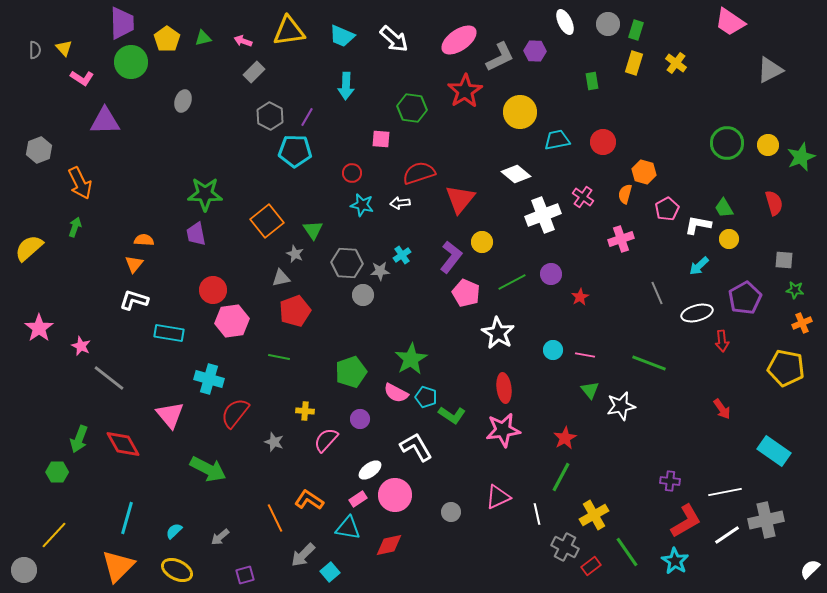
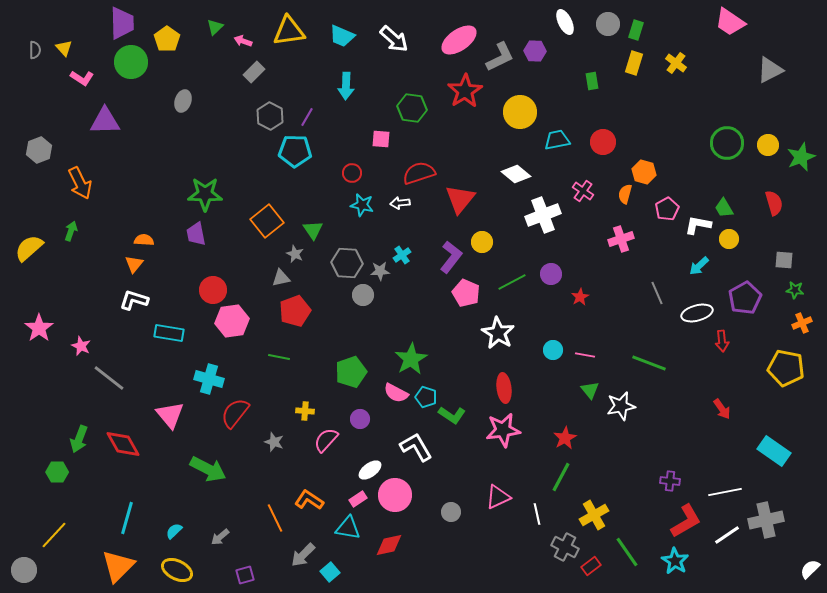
green triangle at (203, 38): moved 12 px right, 11 px up; rotated 30 degrees counterclockwise
pink cross at (583, 197): moved 6 px up
green arrow at (75, 227): moved 4 px left, 4 px down
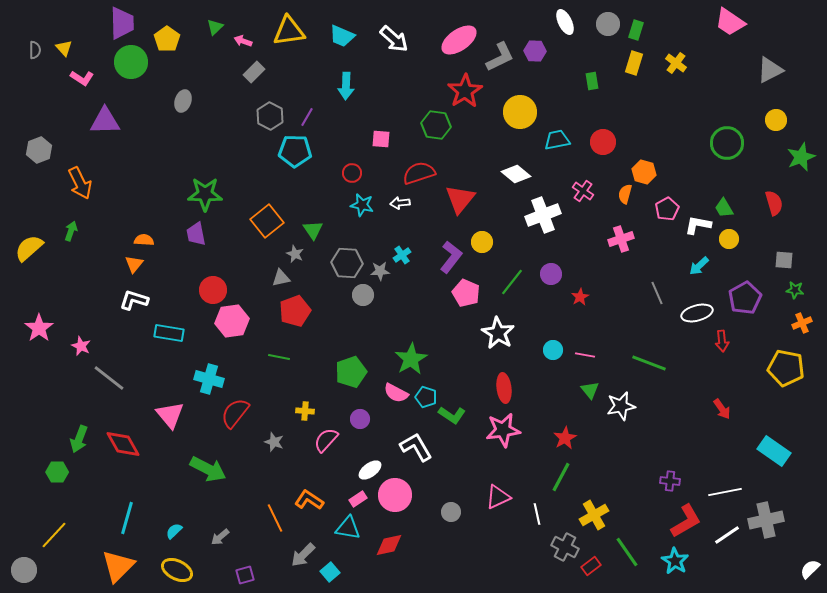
green hexagon at (412, 108): moved 24 px right, 17 px down
yellow circle at (768, 145): moved 8 px right, 25 px up
green line at (512, 282): rotated 24 degrees counterclockwise
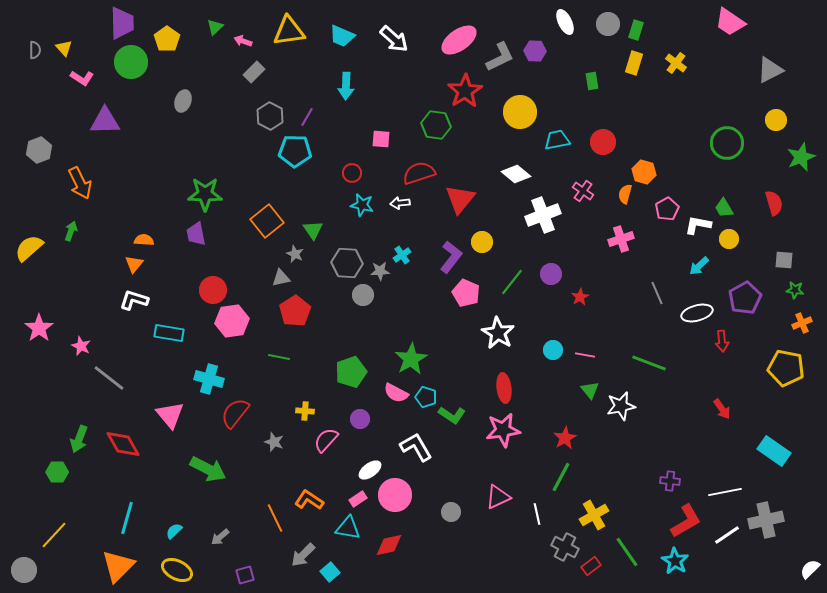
red pentagon at (295, 311): rotated 12 degrees counterclockwise
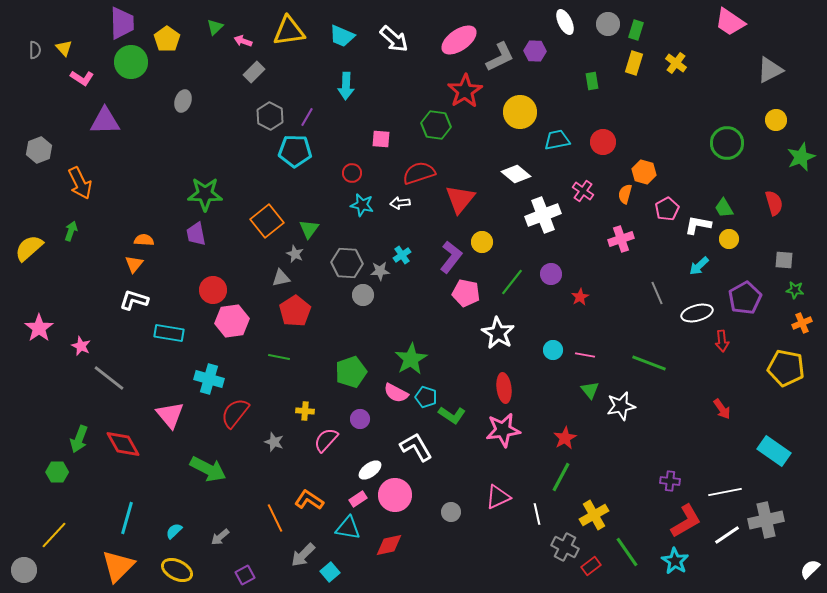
green triangle at (313, 230): moved 4 px left, 1 px up; rotated 10 degrees clockwise
pink pentagon at (466, 293): rotated 12 degrees counterclockwise
purple square at (245, 575): rotated 12 degrees counterclockwise
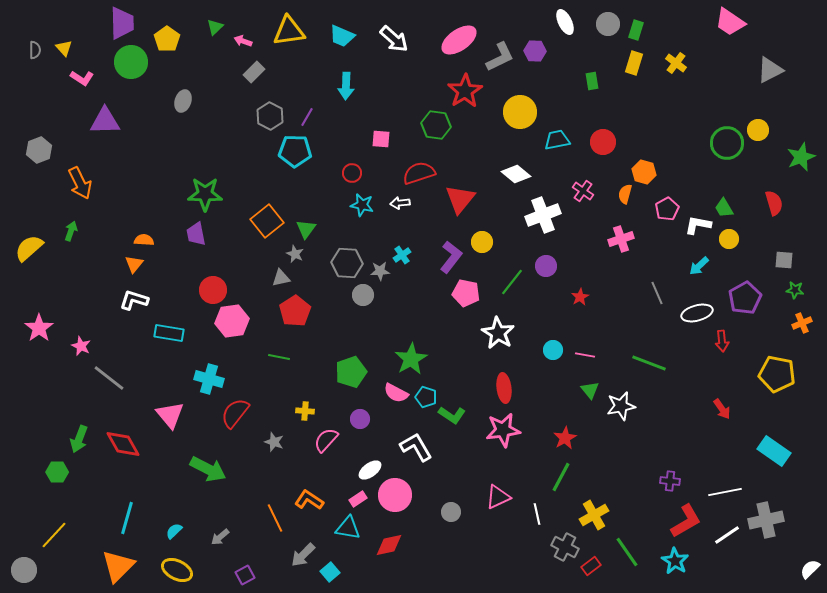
yellow circle at (776, 120): moved 18 px left, 10 px down
green triangle at (309, 229): moved 3 px left
purple circle at (551, 274): moved 5 px left, 8 px up
yellow pentagon at (786, 368): moved 9 px left, 6 px down
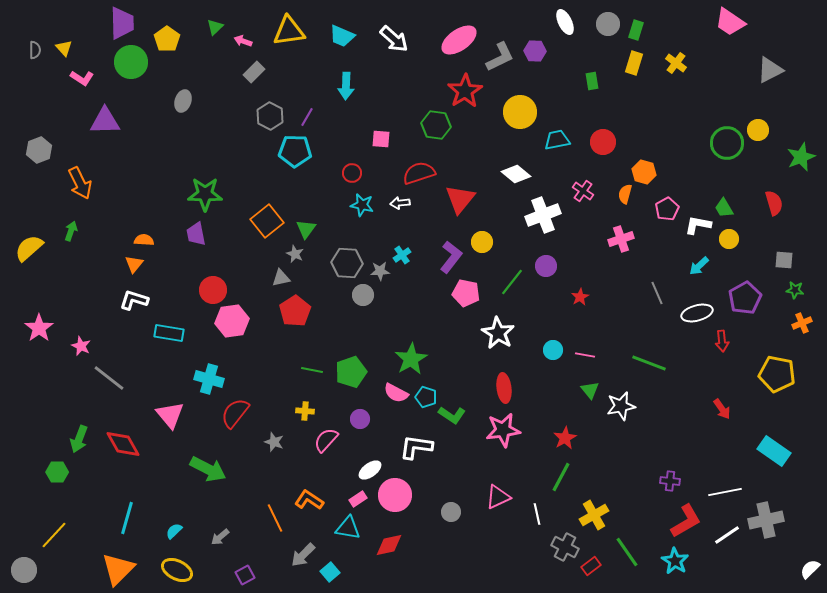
green line at (279, 357): moved 33 px right, 13 px down
white L-shape at (416, 447): rotated 52 degrees counterclockwise
orange triangle at (118, 566): moved 3 px down
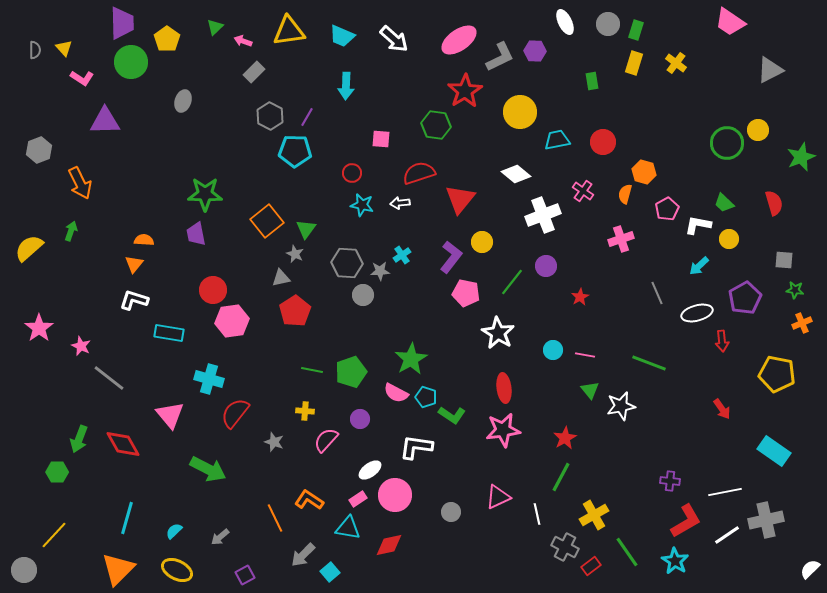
green trapezoid at (724, 208): moved 5 px up; rotated 15 degrees counterclockwise
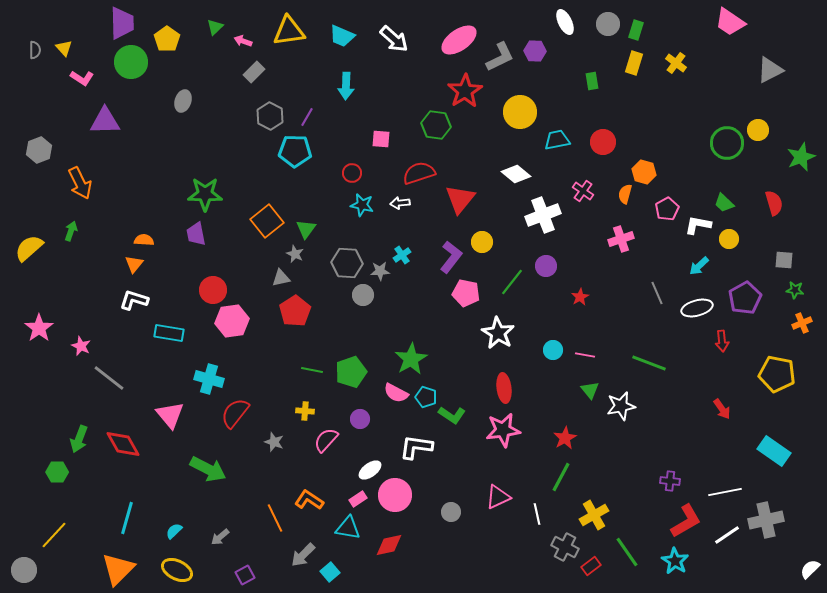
white ellipse at (697, 313): moved 5 px up
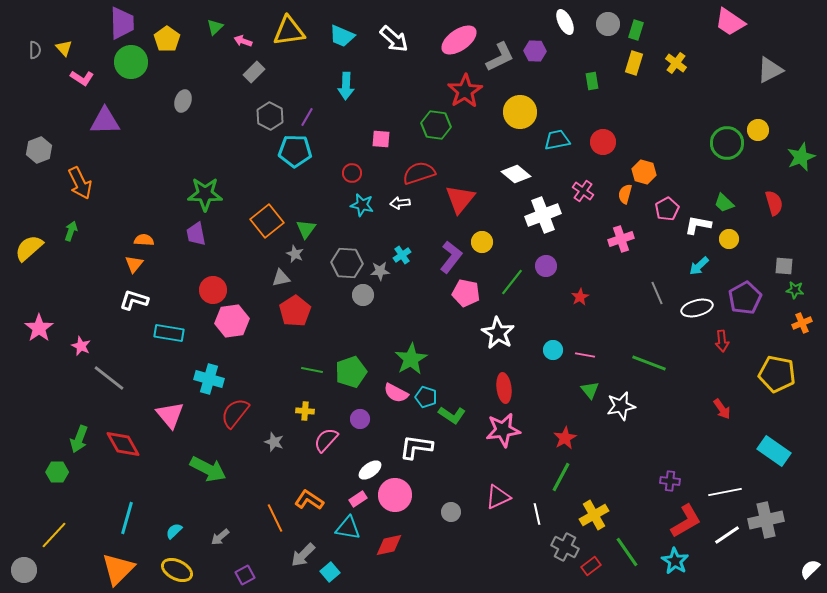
gray square at (784, 260): moved 6 px down
